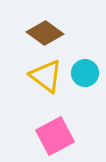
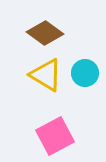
yellow triangle: moved 1 px up; rotated 6 degrees counterclockwise
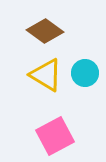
brown diamond: moved 2 px up
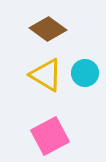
brown diamond: moved 3 px right, 2 px up
pink square: moved 5 px left
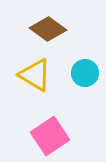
yellow triangle: moved 11 px left
pink square: rotated 6 degrees counterclockwise
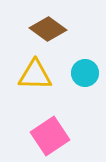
yellow triangle: rotated 30 degrees counterclockwise
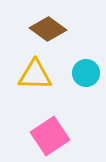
cyan circle: moved 1 px right
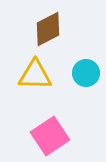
brown diamond: rotated 63 degrees counterclockwise
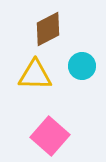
cyan circle: moved 4 px left, 7 px up
pink square: rotated 15 degrees counterclockwise
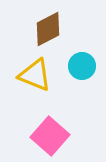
yellow triangle: rotated 21 degrees clockwise
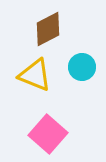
cyan circle: moved 1 px down
pink square: moved 2 px left, 2 px up
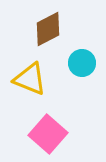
cyan circle: moved 4 px up
yellow triangle: moved 5 px left, 4 px down
